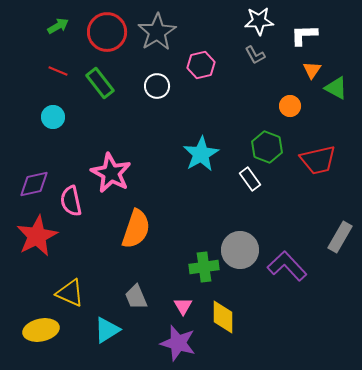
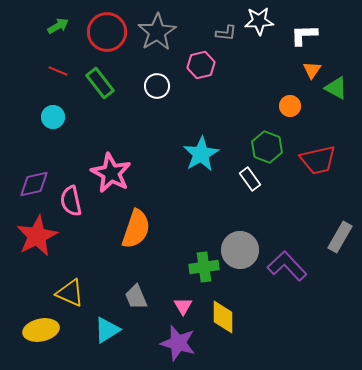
gray L-shape: moved 29 px left, 22 px up; rotated 55 degrees counterclockwise
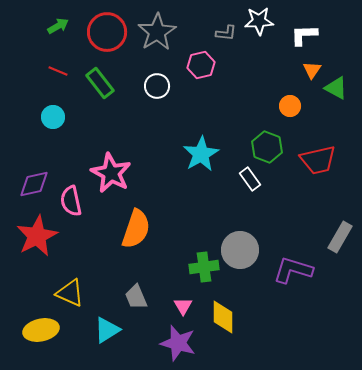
purple L-shape: moved 6 px right, 4 px down; rotated 30 degrees counterclockwise
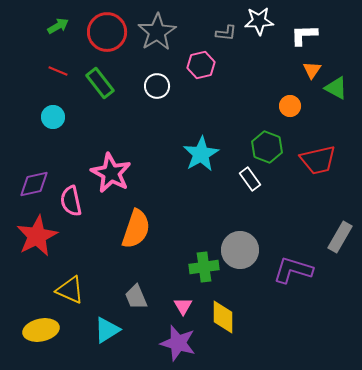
yellow triangle: moved 3 px up
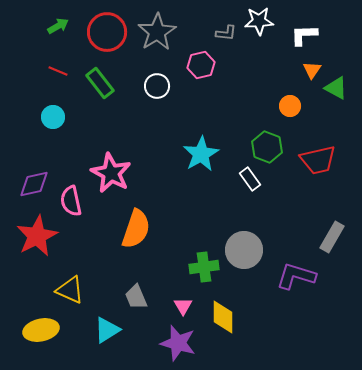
gray rectangle: moved 8 px left
gray circle: moved 4 px right
purple L-shape: moved 3 px right, 6 px down
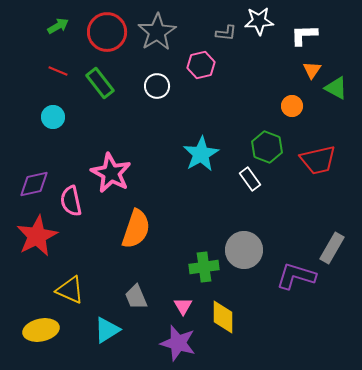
orange circle: moved 2 px right
gray rectangle: moved 11 px down
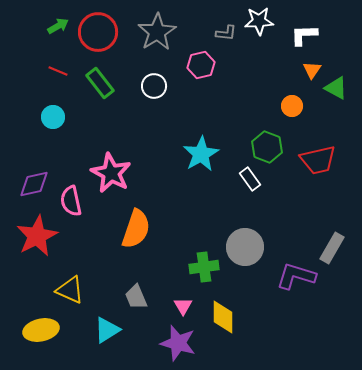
red circle: moved 9 px left
white circle: moved 3 px left
gray circle: moved 1 px right, 3 px up
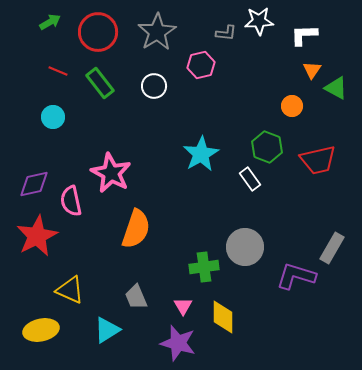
green arrow: moved 8 px left, 4 px up
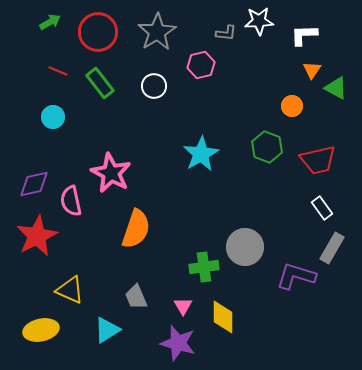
white rectangle: moved 72 px right, 29 px down
